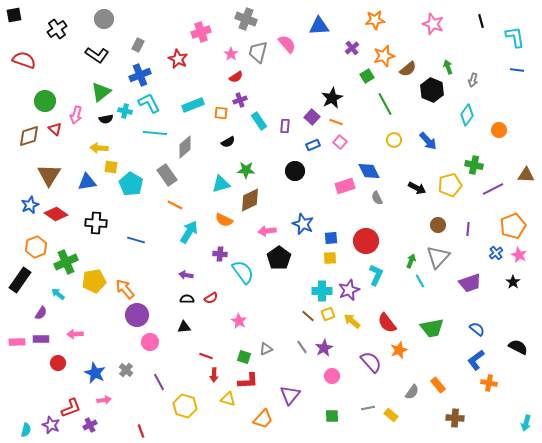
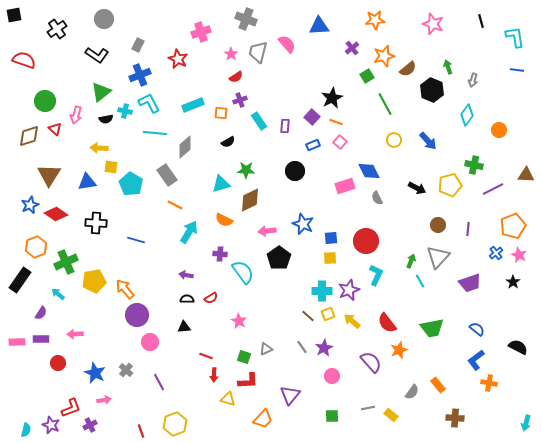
yellow hexagon at (185, 406): moved 10 px left, 18 px down; rotated 25 degrees clockwise
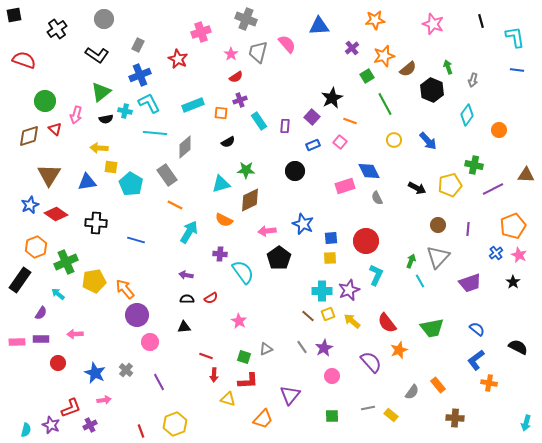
orange line at (336, 122): moved 14 px right, 1 px up
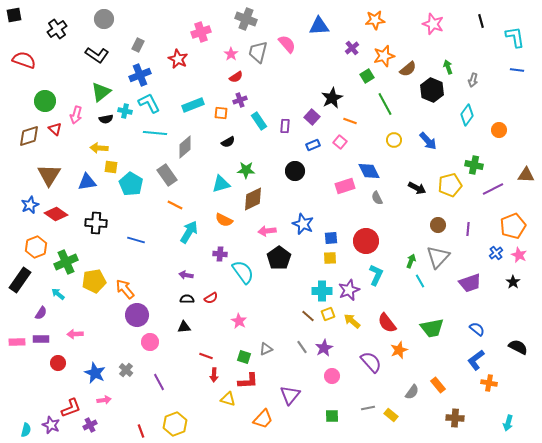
brown diamond at (250, 200): moved 3 px right, 1 px up
cyan arrow at (526, 423): moved 18 px left
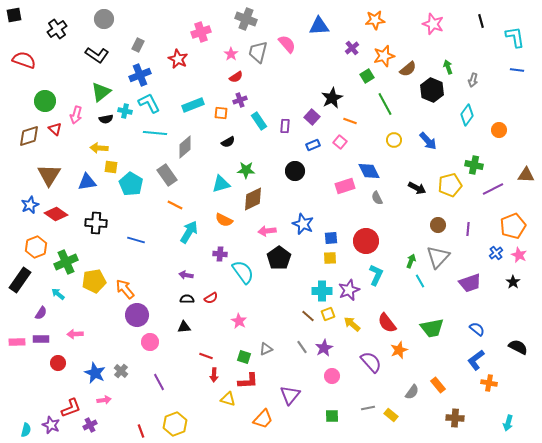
yellow arrow at (352, 321): moved 3 px down
gray cross at (126, 370): moved 5 px left, 1 px down
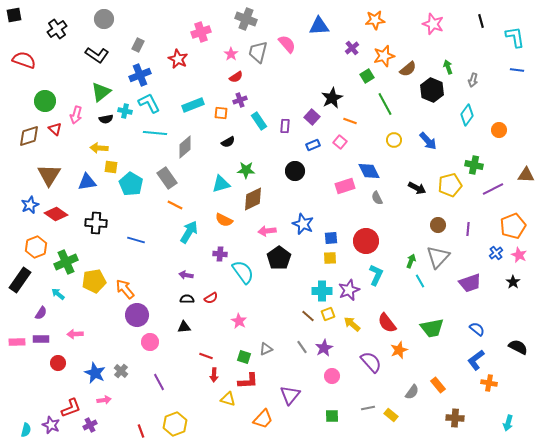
gray rectangle at (167, 175): moved 3 px down
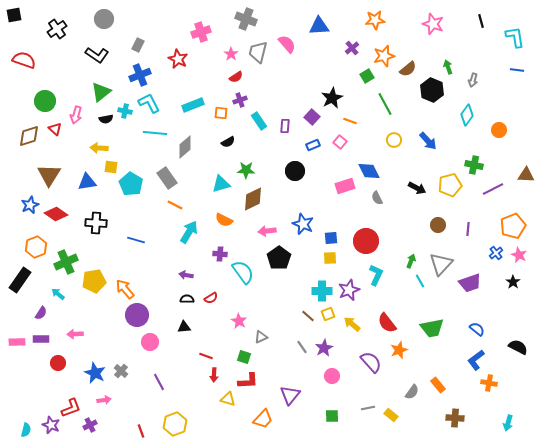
gray triangle at (438, 257): moved 3 px right, 7 px down
gray triangle at (266, 349): moved 5 px left, 12 px up
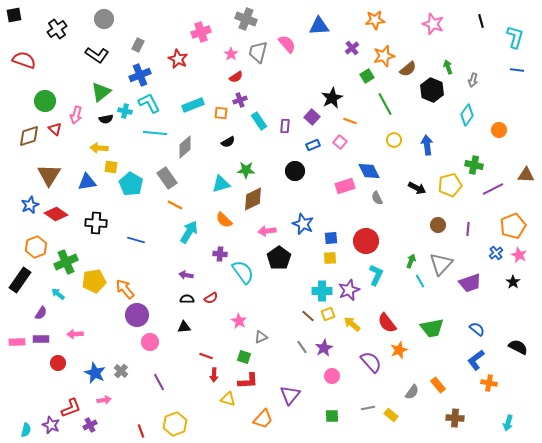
cyan L-shape at (515, 37): rotated 25 degrees clockwise
blue arrow at (428, 141): moved 1 px left, 4 px down; rotated 144 degrees counterclockwise
orange semicircle at (224, 220): rotated 18 degrees clockwise
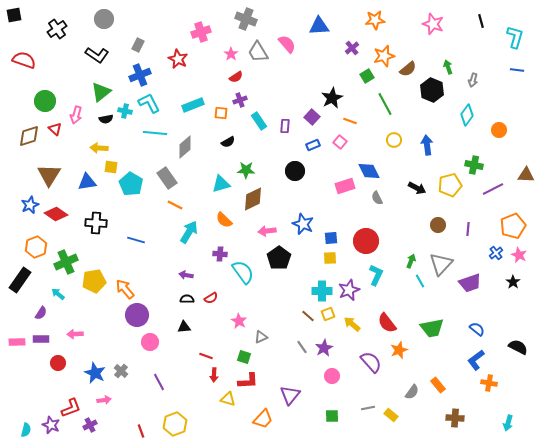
gray trapezoid at (258, 52): rotated 45 degrees counterclockwise
